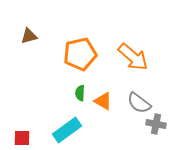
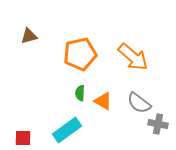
gray cross: moved 2 px right
red square: moved 1 px right
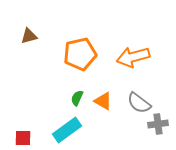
orange arrow: rotated 124 degrees clockwise
green semicircle: moved 3 px left, 5 px down; rotated 21 degrees clockwise
gray cross: rotated 18 degrees counterclockwise
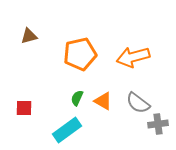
gray semicircle: moved 1 px left
red square: moved 1 px right, 30 px up
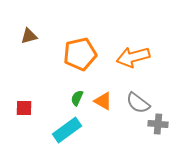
gray cross: rotated 12 degrees clockwise
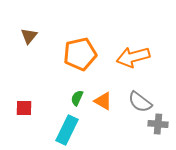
brown triangle: rotated 36 degrees counterclockwise
gray semicircle: moved 2 px right, 1 px up
cyan rectangle: rotated 28 degrees counterclockwise
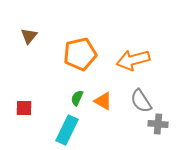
orange arrow: moved 3 px down
gray semicircle: moved 1 px right, 1 px up; rotated 20 degrees clockwise
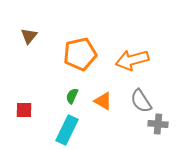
orange arrow: moved 1 px left
green semicircle: moved 5 px left, 2 px up
red square: moved 2 px down
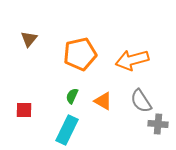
brown triangle: moved 3 px down
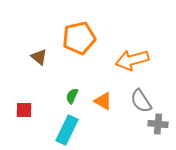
brown triangle: moved 10 px right, 18 px down; rotated 30 degrees counterclockwise
orange pentagon: moved 1 px left, 16 px up
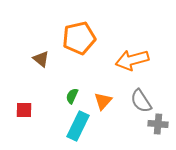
brown triangle: moved 2 px right, 2 px down
orange triangle: rotated 42 degrees clockwise
cyan rectangle: moved 11 px right, 4 px up
